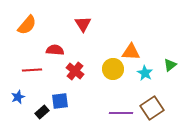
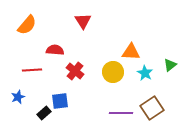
red triangle: moved 3 px up
yellow circle: moved 3 px down
black rectangle: moved 2 px right, 1 px down
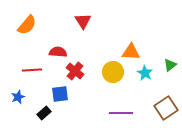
red semicircle: moved 3 px right, 2 px down
blue square: moved 7 px up
brown square: moved 14 px right
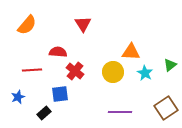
red triangle: moved 3 px down
purple line: moved 1 px left, 1 px up
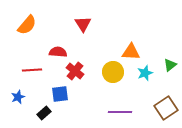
cyan star: rotated 21 degrees clockwise
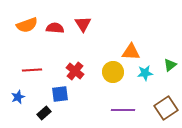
orange semicircle: rotated 30 degrees clockwise
red semicircle: moved 3 px left, 24 px up
cyan star: rotated 14 degrees clockwise
purple line: moved 3 px right, 2 px up
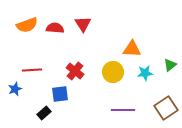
orange triangle: moved 1 px right, 3 px up
blue star: moved 3 px left, 8 px up
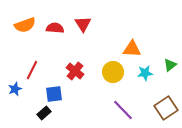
orange semicircle: moved 2 px left
red line: rotated 60 degrees counterclockwise
blue square: moved 6 px left
purple line: rotated 45 degrees clockwise
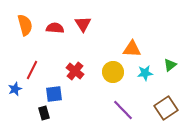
orange semicircle: rotated 85 degrees counterclockwise
black rectangle: rotated 64 degrees counterclockwise
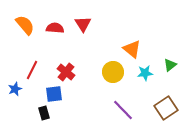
orange semicircle: rotated 25 degrees counterclockwise
orange triangle: rotated 36 degrees clockwise
red cross: moved 9 px left, 1 px down
